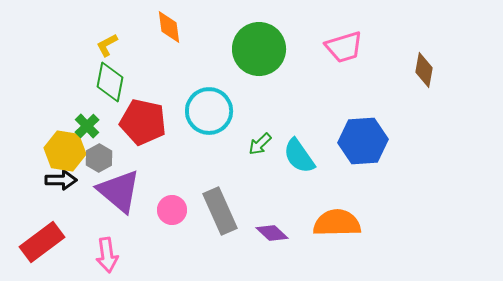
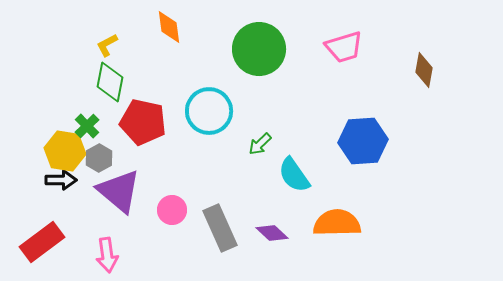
cyan semicircle: moved 5 px left, 19 px down
gray rectangle: moved 17 px down
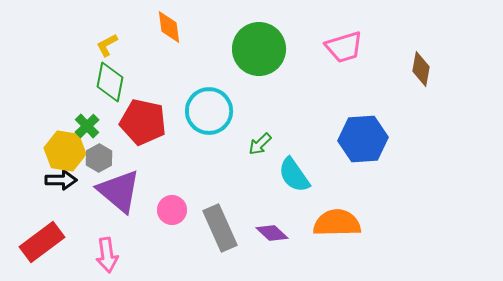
brown diamond: moved 3 px left, 1 px up
blue hexagon: moved 2 px up
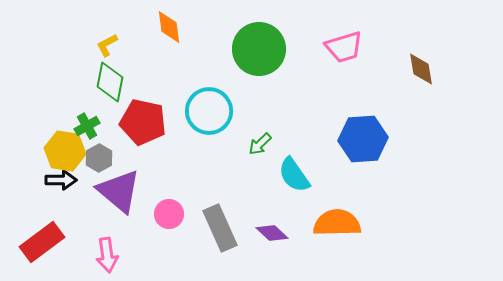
brown diamond: rotated 20 degrees counterclockwise
green cross: rotated 15 degrees clockwise
pink circle: moved 3 px left, 4 px down
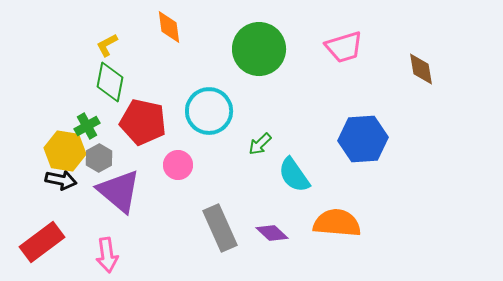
black arrow: rotated 12 degrees clockwise
pink circle: moved 9 px right, 49 px up
orange semicircle: rotated 6 degrees clockwise
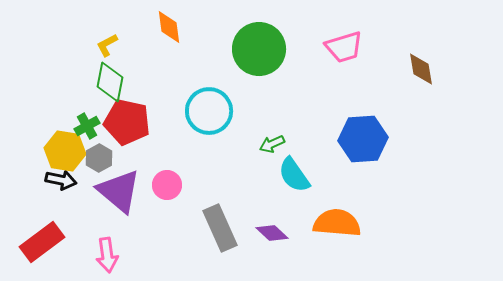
red pentagon: moved 16 px left
green arrow: moved 12 px right; rotated 20 degrees clockwise
pink circle: moved 11 px left, 20 px down
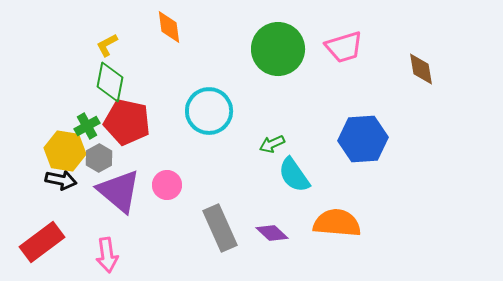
green circle: moved 19 px right
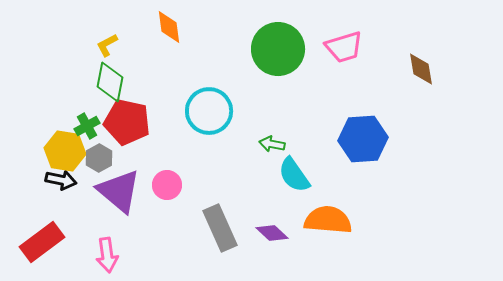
green arrow: rotated 35 degrees clockwise
orange semicircle: moved 9 px left, 3 px up
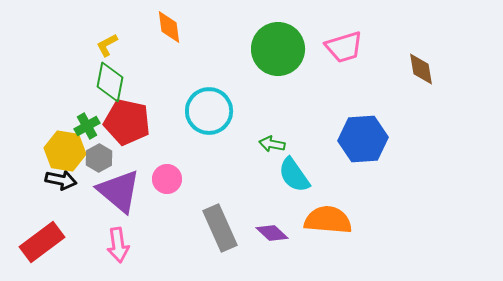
pink circle: moved 6 px up
pink arrow: moved 11 px right, 10 px up
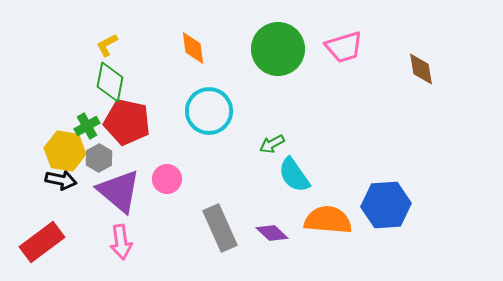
orange diamond: moved 24 px right, 21 px down
blue hexagon: moved 23 px right, 66 px down
green arrow: rotated 40 degrees counterclockwise
pink arrow: moved 3 px right, 3 px up
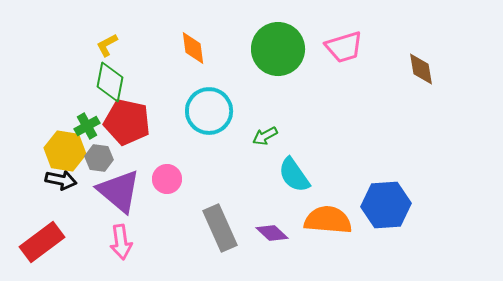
green arrow: moved 7 px left, 8 px up
gray hexagon: rotated 24 degrees counterclockwise
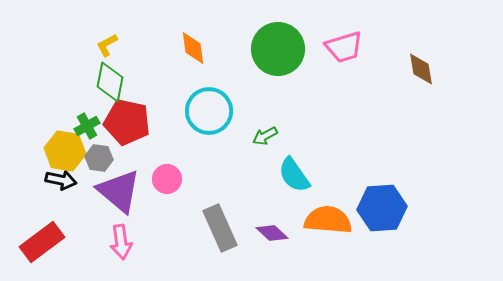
blue hexagon: moved 4 px left, 3 px down
